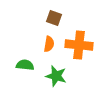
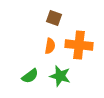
orange semicircle: moved 1 px right, 2 px down
green semicircle: moved 5 px right, 11 px down; rotated 138 degrees clockwise
green star: moved 4 px right
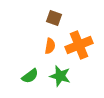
orange cross: rotated 28 degrees counterclockwise
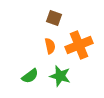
orange semicircle: rotated 21 degrees counterclockwise
